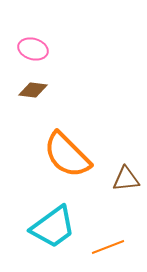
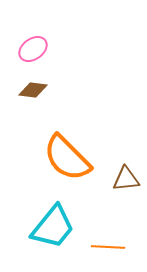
pink ellipse: rotated 52 degrees counterclockwise
orange semicircle: moved 3 px down
cyan trapezoid: rotated 15 degrees counterclockwise
orange line: rotated 24 degrees clockwise
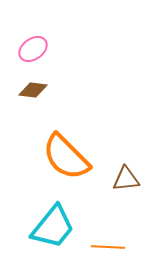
orange semicircle: moved 1 px left, 1 px up
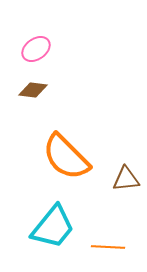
pink ellipse: moved 3 px right
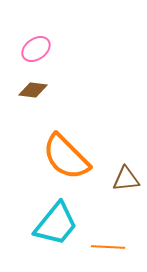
cyan trapezoid: moved 3 px right, 3 px up
